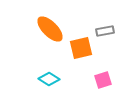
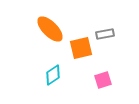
gray rectangle: moved 3 px down
cyan diamond: moved 4 px right, 4 px up; rotated 65 degrees counterclockwise
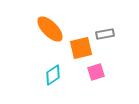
pink square: moved 7 px left, 8 px up
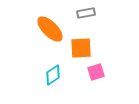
gray rectangle: moved 19 px left, 21 px up
orange square: rotated 10 degrees clockwise
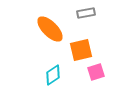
orange square: moved 2 px down; rotated 10 degrees counterclockwise
